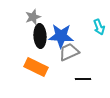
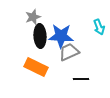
black line: moved 2 px left
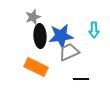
cyan arrow: moved 5 px left, 3 px down; rotated 21 degrees clockwise
blue star: rotated 10 degrees counterclockwise
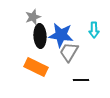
blue star: moved 1 px up; rotated 15 degrees clockwise
gray trapezoid: rotated 35 degrees counterclockwise
black line: moved 1 px down
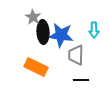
gray star: rotated 21 degrees counterclockwise
black ellipse: moved 3 px right, 4 px up
gray trapezoid: moved 7 px right, 3 px down; rotated 30 degrees counterclockwise
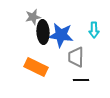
gray star: rotated 28 degrees clockwise
gray trapezoid: moved 2 px down
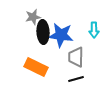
black line: moved 5 px left, 1 px up; rotated 14 degrees counterclockwise
